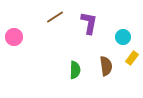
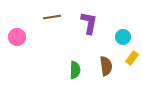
brown line: moved 3 px left; rotated 24 degrees clockwise
pink circle: moved 3 px right
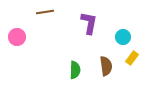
brown line: moved 7 px left, 5 px up
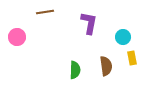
yellow rectangle: rotated 48 degrees counterclockwise
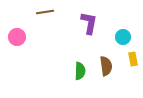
yellow rectangle: moved 1 px right, 1 px down
green semicircle: moved 5 px right, 1 px down
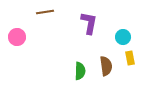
yellow rectangle: moved 3 px left, 1 px up
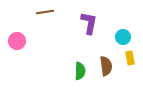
pink circle: moved 4 px down
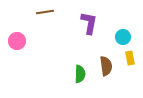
green semicircle: moved 3 px down
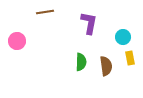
green semicircle: moved 1 px right, 12 px up
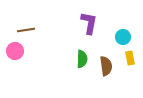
brown line: moved 19 px left, 18 px down
pink circle: moved 2 px left, 10 px down
green semicircle: moved 1 px right, 3 px up
